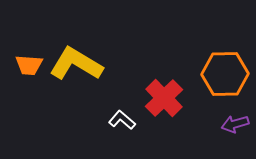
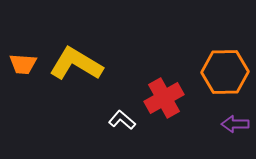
orange trapezoid: moved 6 px left, 1 px up
orange hexagon: moved 2 px up
red cross: rotated 15 degrees clockwise
purple arrow: rotated 16 degrees clockwise
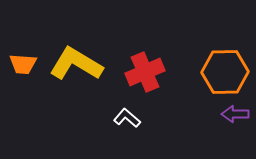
red cross: moved 19 px left, 26 px up; rotated 6 degrees clockwise
white L-shape: moved 5 px right, 2 px up
purple arrow: moved 10 px up
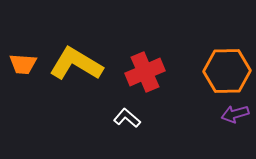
orange hexagon: moved 2 px right, 1 px up
purple arrow: rotated 16 degrees counterclockwise
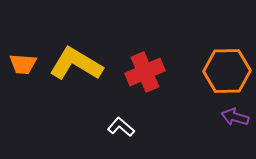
purple arrow: moved 3 px down; rotated 32 degrees clockwise
white L-shape: moved 6 px left, 9 px down
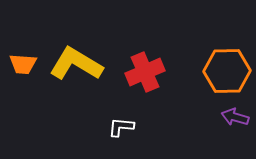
white L-shape: rotated 36 degrees counterclockwise
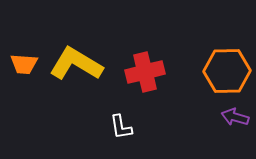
orange trapezoid: moved 1 px right
red cross: rotated 9 degrees clockwise
white L-shape: rotated 104 degrees counterclockwise
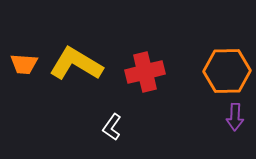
purple arrow: rotated 104 degrees counterclockwise
white L-shape: moved 9 px left; rotated 44 degrees clockwise
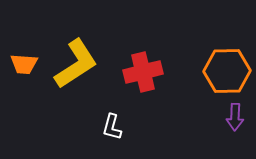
yellow L-shape: rotated 116 degrees clockwise
red cross: moved 2 px left
white L-shape: rotated 20 degrees counterclockwise
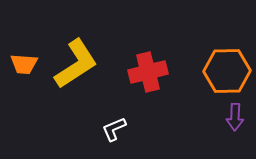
red cross: moved 5 px right
white L-shape: moved 2 px right, 2 px down; rotated 52 degrees clockwise
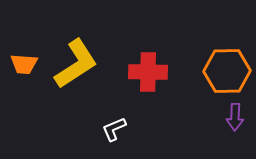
red cross: rotated 15 degrees clockwise
